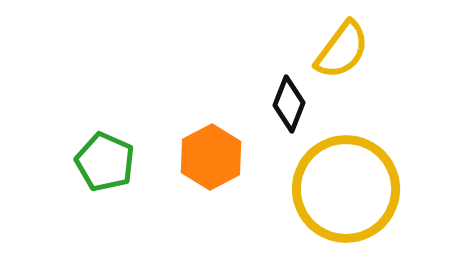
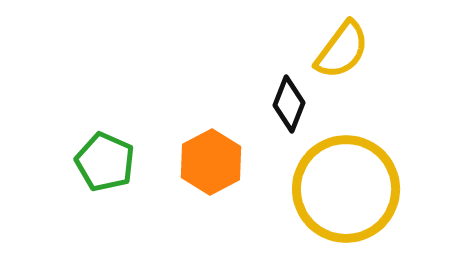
orange hexagon: moved 5 px down
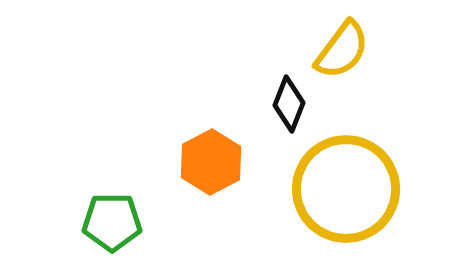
green pentagon: moved 7 px right, 60 px down; rotated 24 degrees counterclockwise
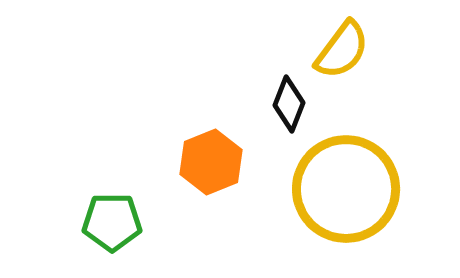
orange hexagon: rotated 6 degrees clockwise
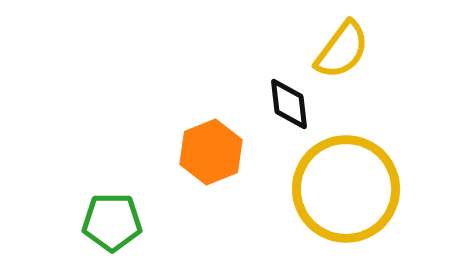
black diamond: rotated 28 degrees counterclockwise
orange hexagon: moved 10 px up
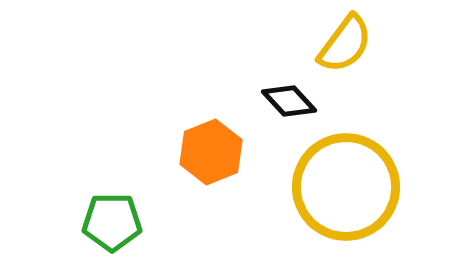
yellow semicircle: moved 3 px right, 6 px up
black diamond: moved 3 px up; rotated 36 degrees counterclockwise
yellow circle: moved 2 px up
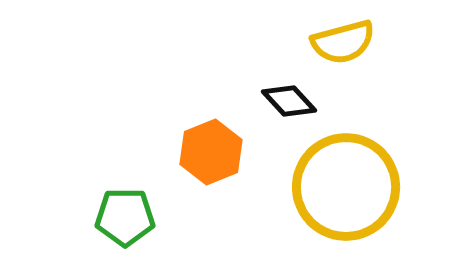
yellow semicircle: moved 2 px left, 2 px up; rotated 38 degrees clockwise
green pentagon: moved 13 px right, 5 px up
